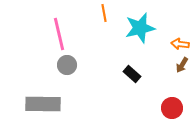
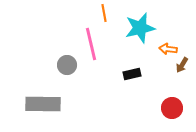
pink line: moved 32 px right, 10 px down
orange arrow: moved 12 px left, 5 px down
black rectangle: rotated 54 degrees counterclockwise
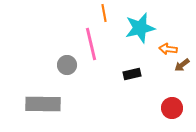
brown arrow: rotated 21 degrees clockwise
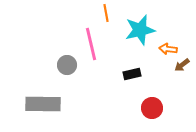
orange line: moved 2 px right
cyan star: moved 2 px down
red circle: moved 20 px left
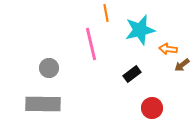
gray circle: moved 18 px left, 3 px down
black rectangle: rotated 24 degrees counterclockwise
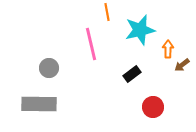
orange line: moved 1 px right, 1 px up
orange arrow: rotated 84 degrees clockwise
gray rectangle: moved 4 px left
red circle: moved 1 px right, 1 px up
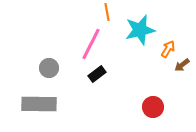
pink line: rotated 40 degrees clockwise
orange arrow: rotated 30 degrees clockwise
black rectangle: moved 35 px left
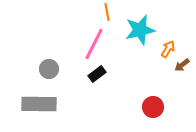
pink line: moved 3 px right
gray circle: moved 1 px down
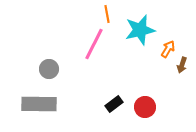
orange line: moved 2 px down
brown arrow: rotated 35 degrees counterclockwise
black rectangle: moved 17 px right, 30 px down
red circle: moved 8 px left
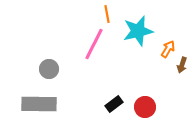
cyan star: moved 2 px left, 1 px down
